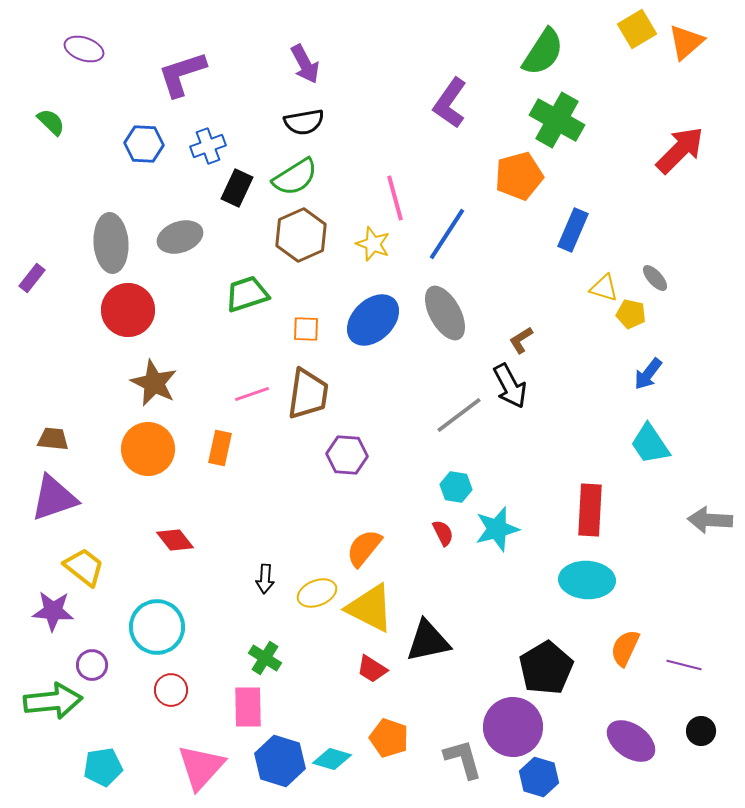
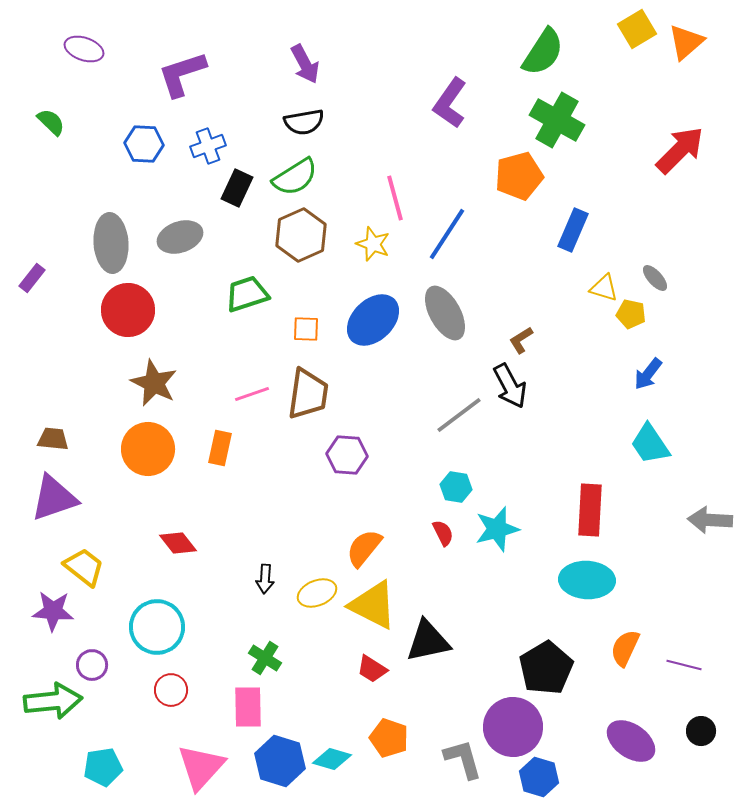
red diamond at (175, 540): moved 3 px right, 3 px down
yellow triangle at (370, 608): moved 3 px right, 3 px up
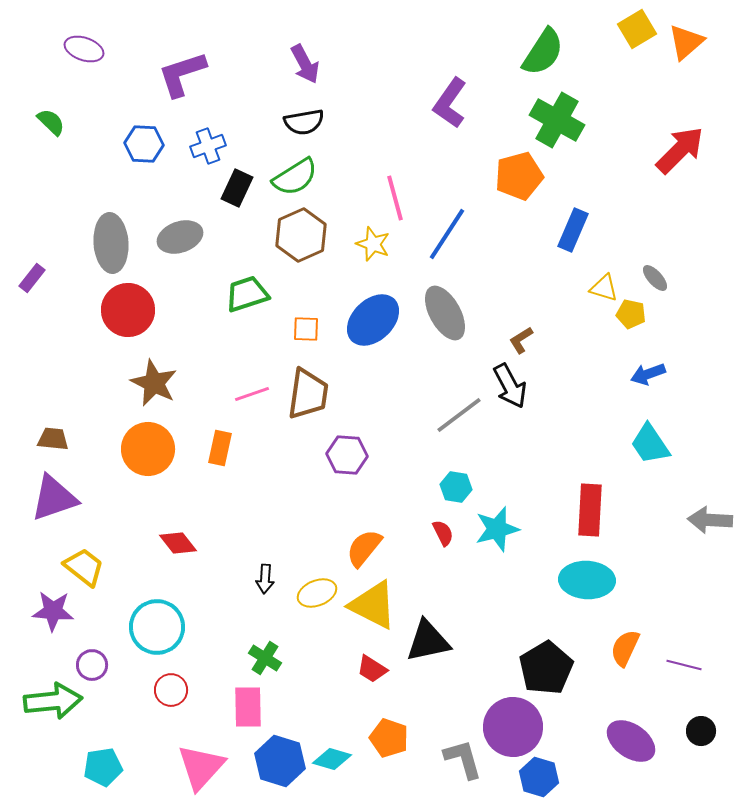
blue arrow at (648, 374): rotated 32 degrees clockwise
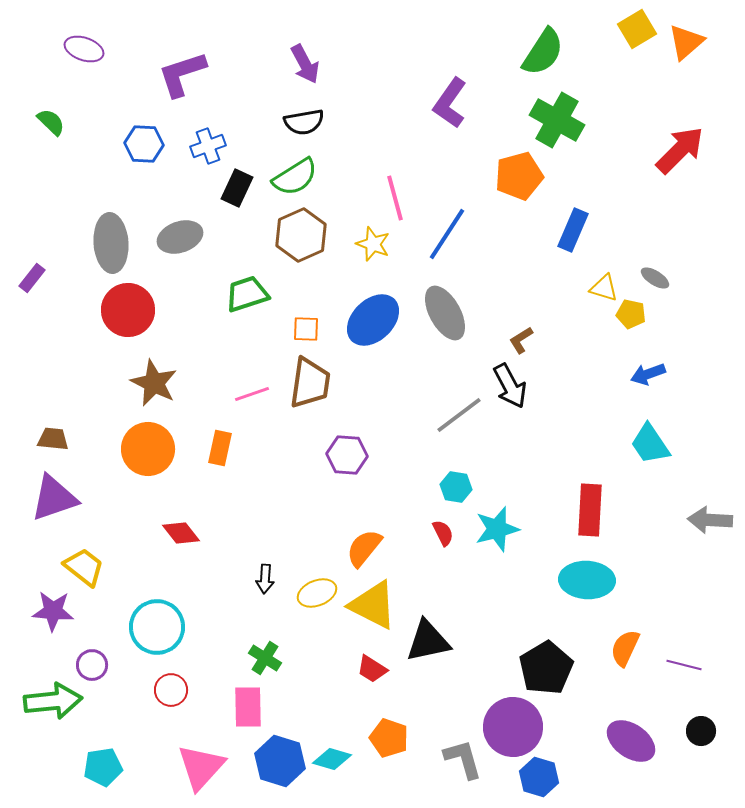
gray ellipse at (655, 278): rotated 16 degrees counterclockwise
brown trapezoid at (308, 394): moved 2 px right, 11 px up
red diamond at (178, 543): moved 3 px right, 10 px up
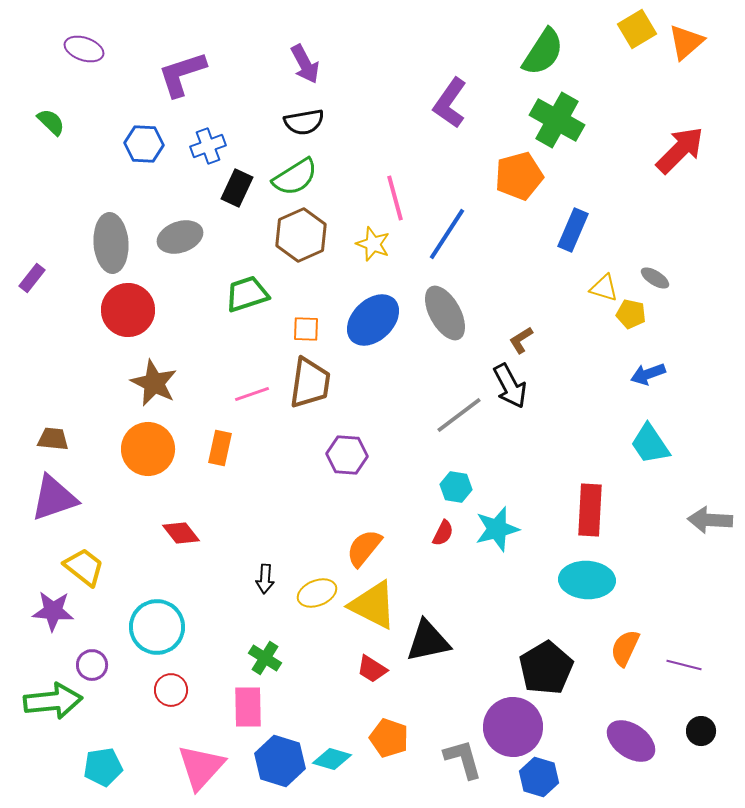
red semicircle at (443, 533): rotated 52 degrees clockwise
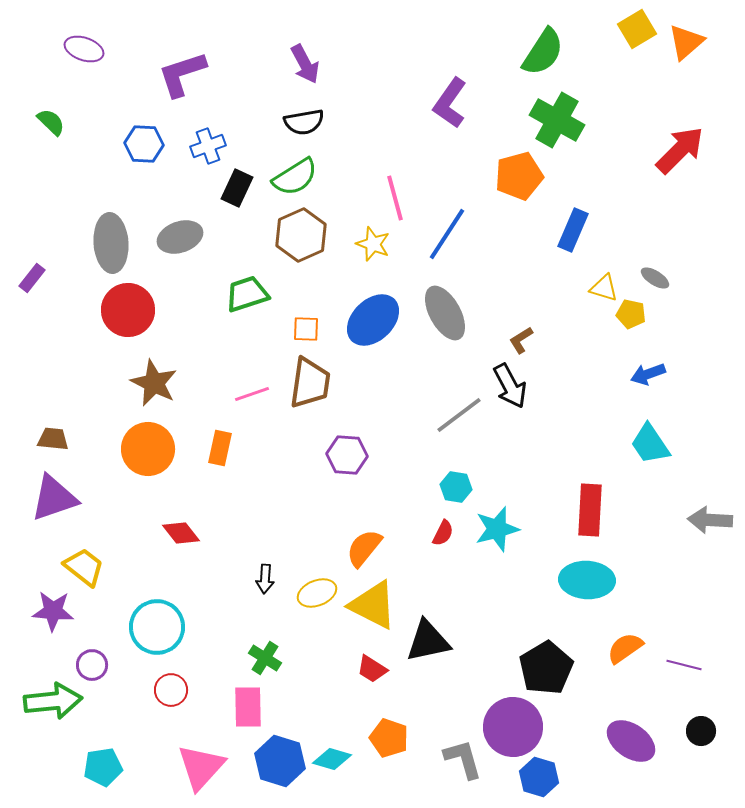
orange semicircle at (625, 648): rotated 30 degrees clockwise
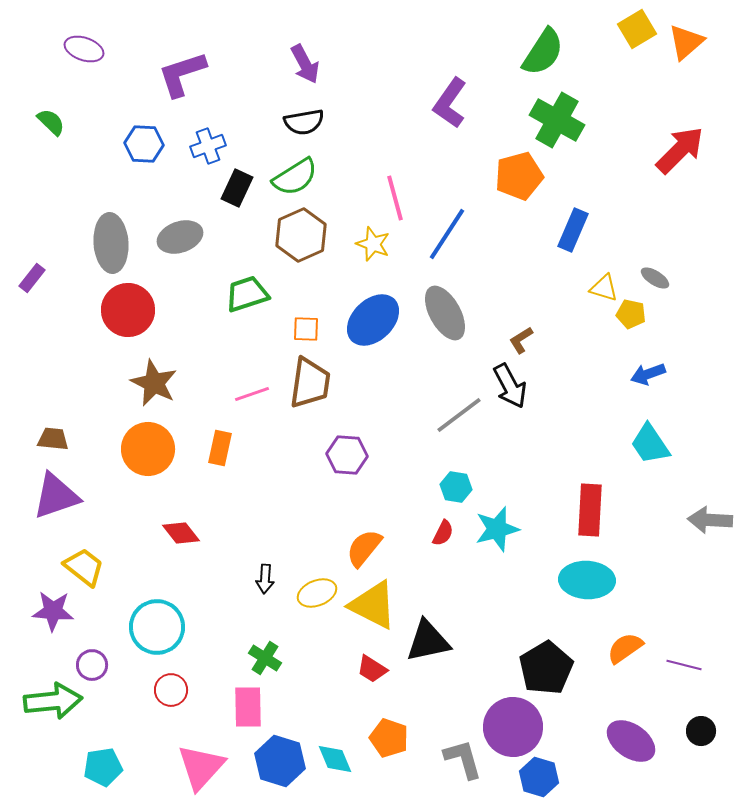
purple triangle at (54, 498): moved 2 px right, 2 px up
cyan diamond at (332, 759): moved 3 px right; rotated 51 degrees clockwise
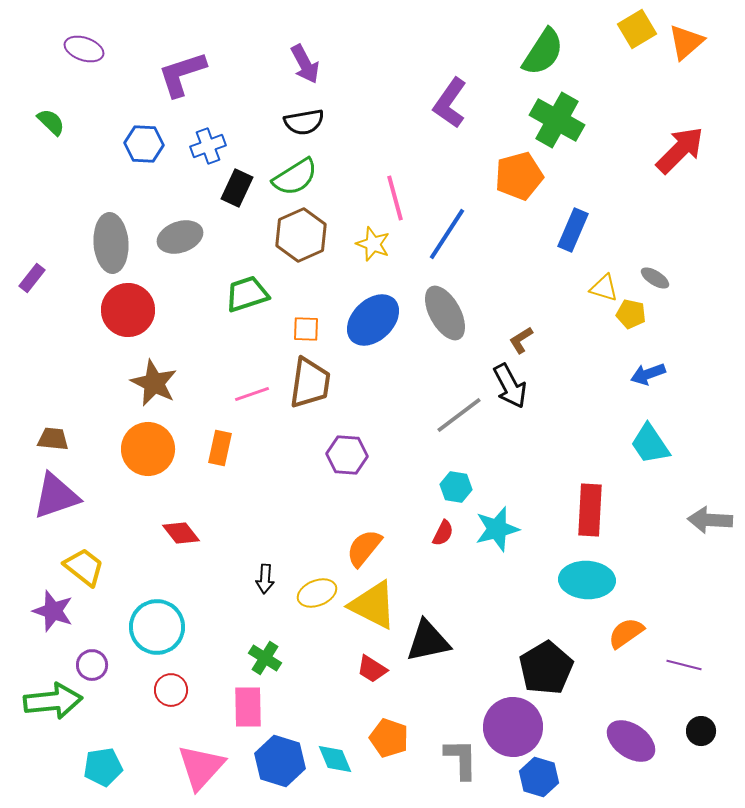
purple star at (53, 611): rotated 15 degrees clockwise
orange semicircle at (625, 648): moved 1 px right, 15 px up
gray L-shape at (463, 759): moved 2 px left; rotated 15 degrees clockwise
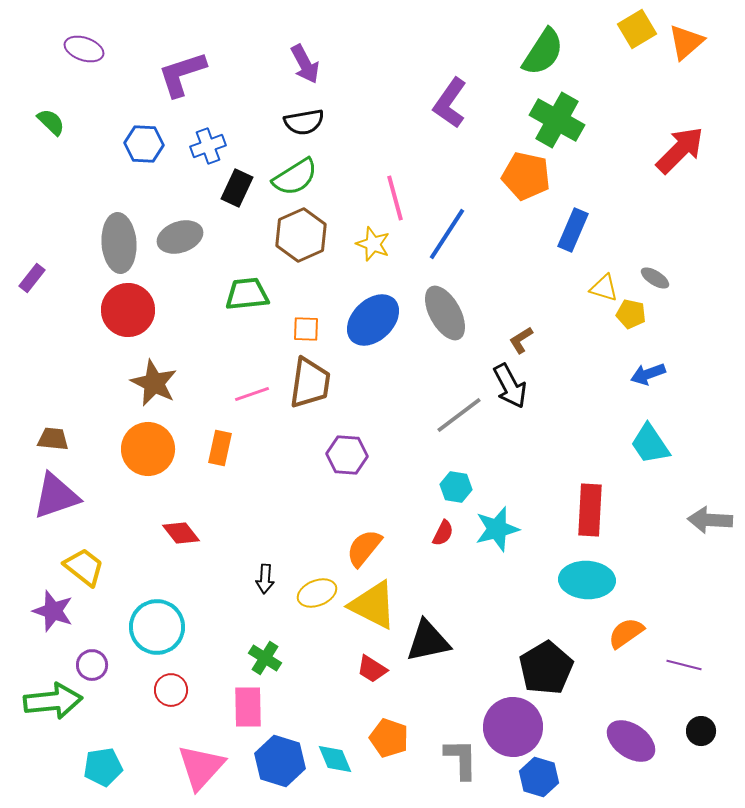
orange pentagon at (519, 176): moved 7 px right; rotated 27 degrees clockwise
gray ellipse at (111, 243): moved 8 px right
green trapezoid at (247, 294): rotated 12 degrees clockwise
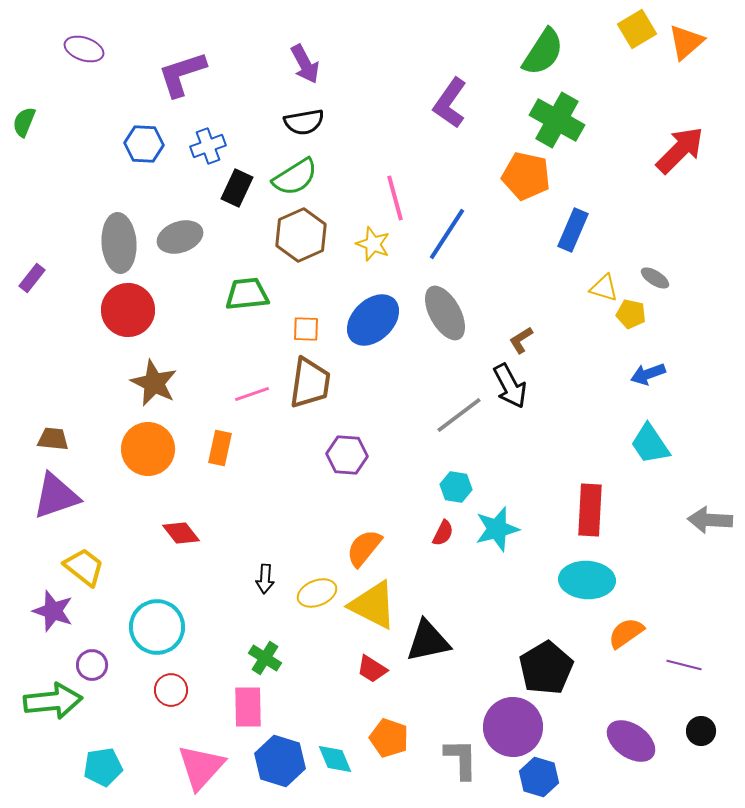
green semicircle at (51, 122): moved 27 px left; rotated 112 degrees counterclockwise
